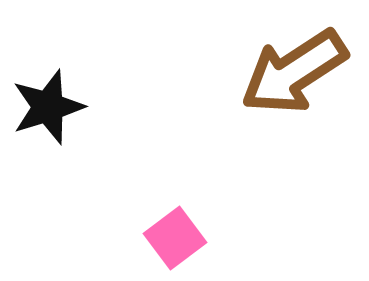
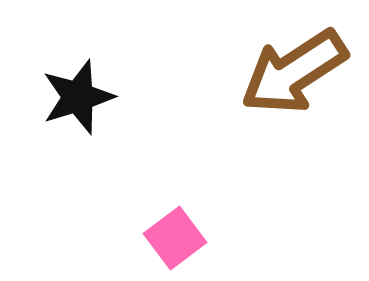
black star: moved 30 px right, 10 px up
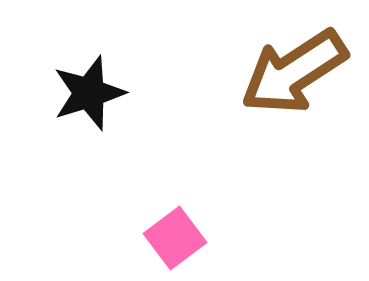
black star: moved 11 px right, 4 px up
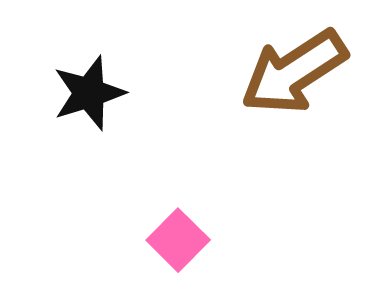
pink square: moved 3 px right, 2 px down; rotated 8 degrees counterclockwise
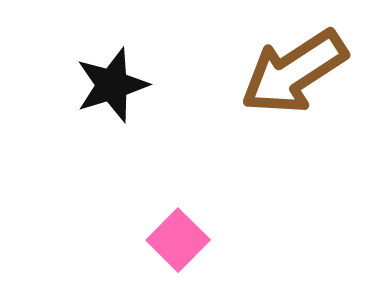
black star: moved 23 px right, 8 px up
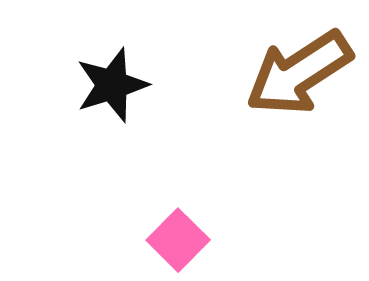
brown arrow: moved 5 px right, 1 px down
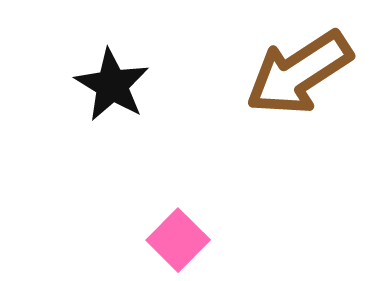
black star: rotated 24 degrees counterclockwise
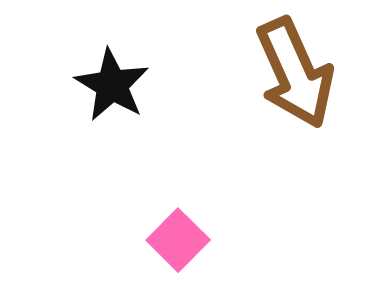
brown arrow: moved 4 px left; rotated 81 degrees counterclockwise
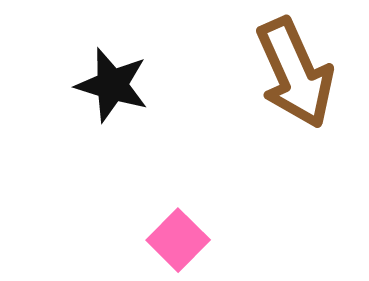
black star: rotated 14 degrees counterclockwise
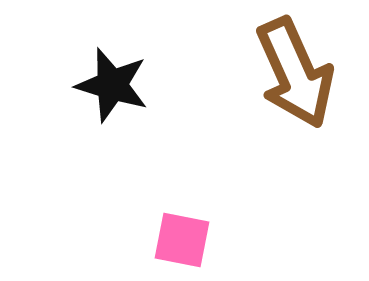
pink square: moved 4 px right; rotated 34 degrees counterclockwise
